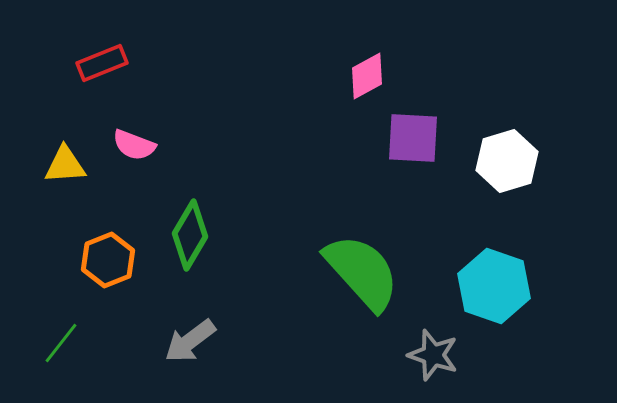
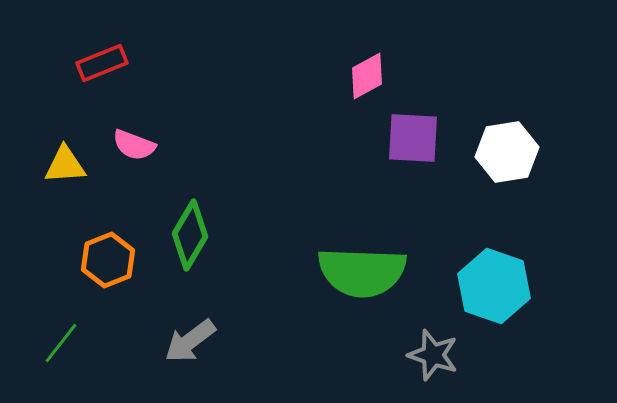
white hexagon: moved 9 px up; rotated 8 degrees clockwise
green semicircle: rotated 134 degrees clockwise
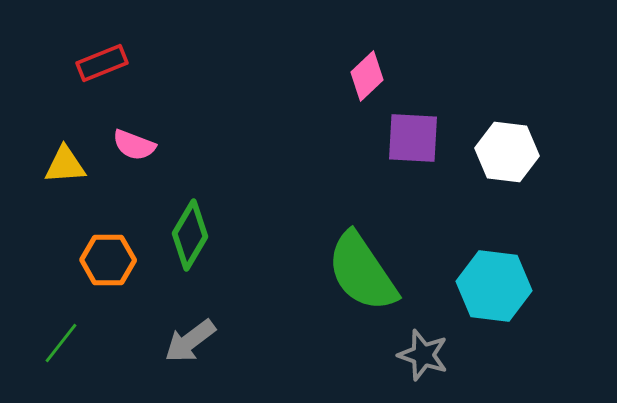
pink diamond: rotated 15 degrees counterclockwise
white hexagon: rotated 16 degrees clockwise
orange hexagon: rotated 22 degrees clockwise
green semicircle: rotated 54 degrees clockwise
cyan hexagon: rotated 12 degrees counterclockwise
gray star: moved 10 px left
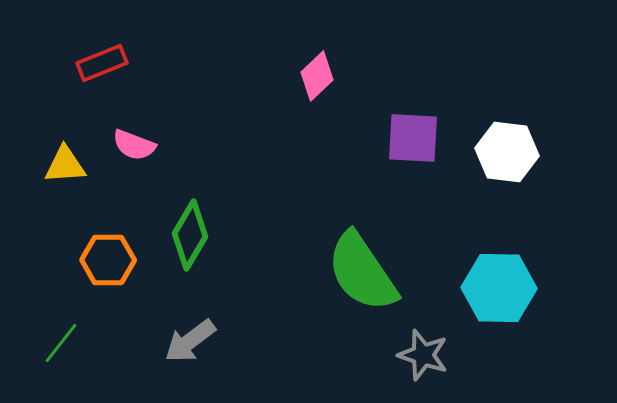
pink diamond: moved 50 px left
cyan hexagon: moved 5 px right, 2 px down; rotated 6 degrees counterclockwise
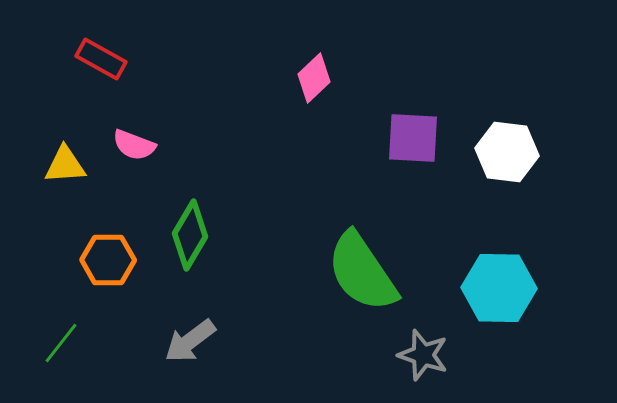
red rectangle: moved 1 px left, 4 px up; rotated 51 degrees clockwise
pink diamond: moved 3 px left, 2 px down
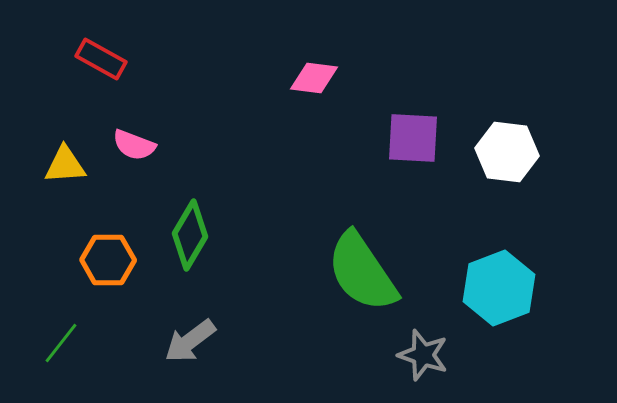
pink diamond: rotated 51 degrees clockwise
cyan hexagon: rotated 22 degrees counterclockwise
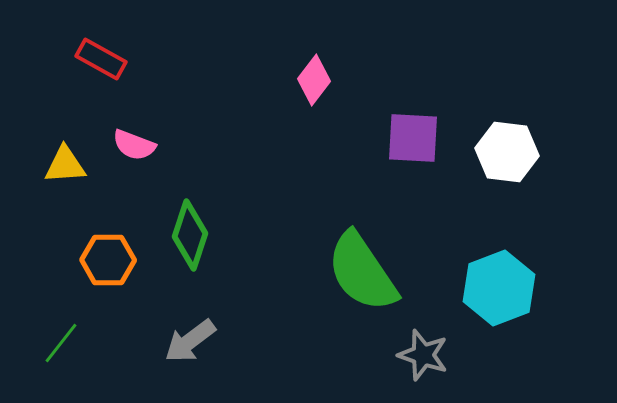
pink diamond: moved 2 px down; rotated 60 degrees counterclockwise
green diamond: rotated 12 degrees counterclockwise
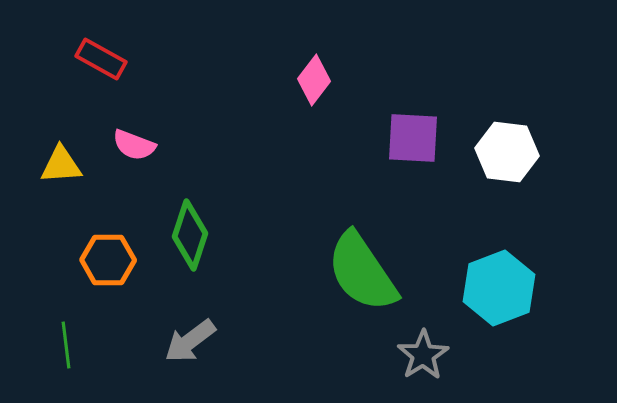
yellow triangle: moved 4 px left
green line: moved 5 px right, 2 px down; rotated 45 degrees counterclockwise
gray star: rotated 21 degrees clockwise
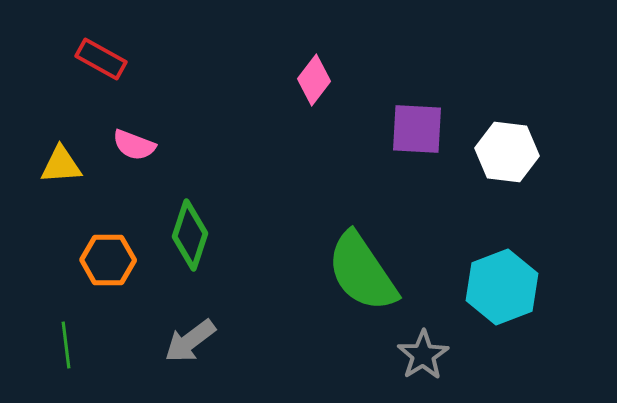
purple square: moved 4 px right, 9 px up
cyan hexagon: moved 3 px right, 1 px up
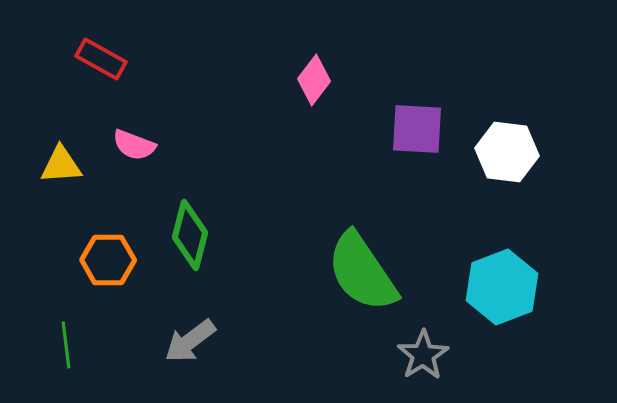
green diamond: rotated 4 degrees counterclockwise
